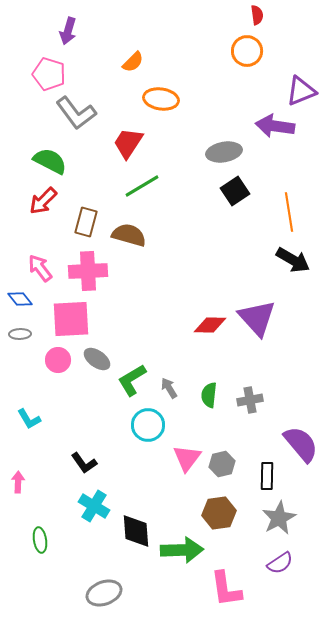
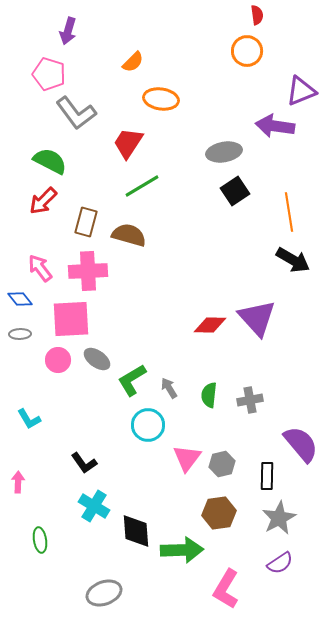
pink L-shape at (226, 589): rotated 39 degrees clockwise
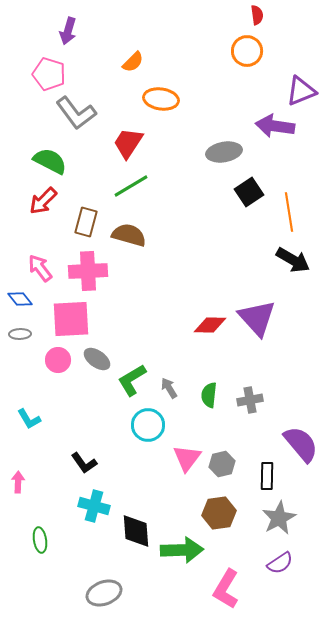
green line at (142, 186): moved 11 px left
black square at (235, 191): moved 14 px right, 1 px down
cyan cross at (94, 506): rotated 16 degrees counterclockwise
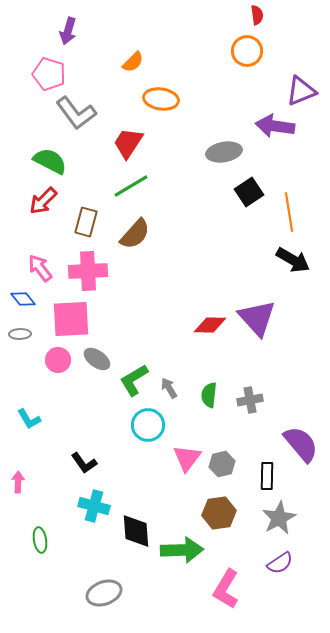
brown semicircle at (129, 235): moved 6 px right, 1 px up; rotated 116 degrees clockwise
blue diamond at (20, 299): moved 3 px right
green L-shape at (132, 380): moved 2 px right
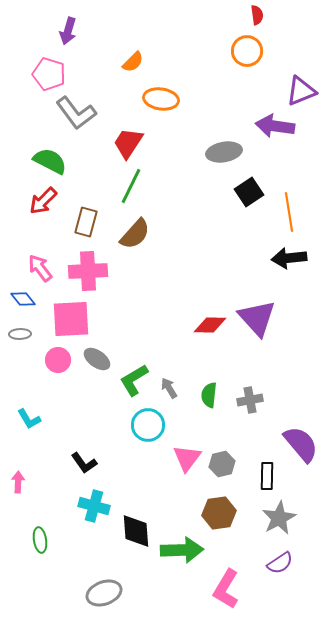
green line at (131, 186): rotated 33 degrees counterclockwise
black arrow at (293, 260): moved 4 px left, 2 px up; rotated 144 degrees clockwise
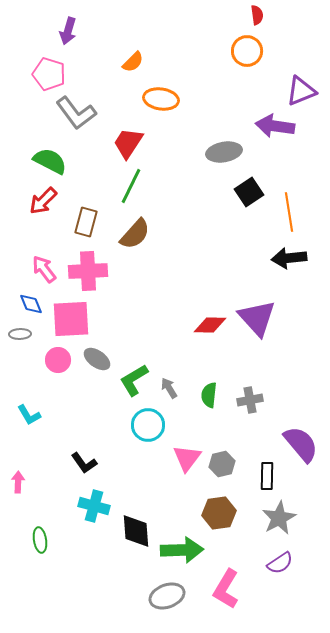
pink arrow at (40, 268): moved 4 px right, 1 px down
blue diamond at (23, 299): moved 8 px right, 5 px down; rotated 15 degrees clockwise
cyan L-shape at (29, 419): moved 4 px up
gray ellipse at (104, 593): moved 63 px right, 3 px down
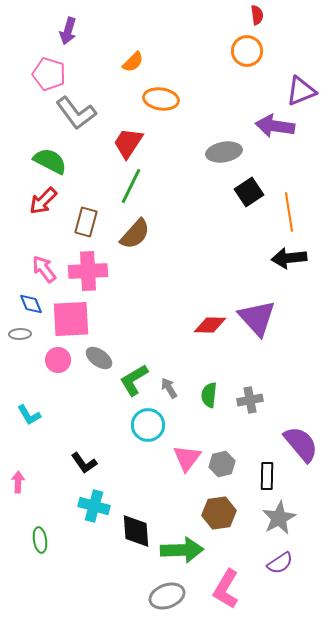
gray ellipse at (97, 359): moved 2 px right, 1 px up
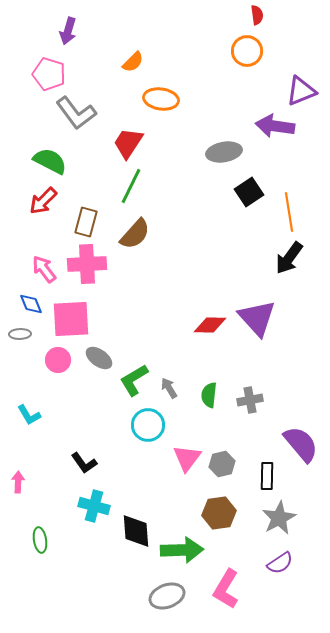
black arrow at (289, 258): rotated 48 degrees counterclockwise
pink cross at (88, 271): moved 1 px left, 7 px up
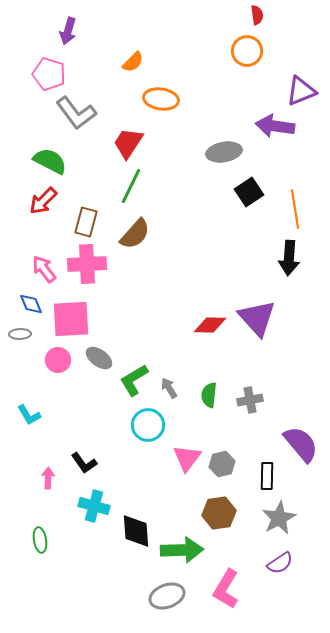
orange line at (289, 212): moved 6 px right, 3 px up
black arrow at (289, 258): rotated 32 degrees counterclockwise
pink arrow at (18, 482): moved 30 px right, 4 px up
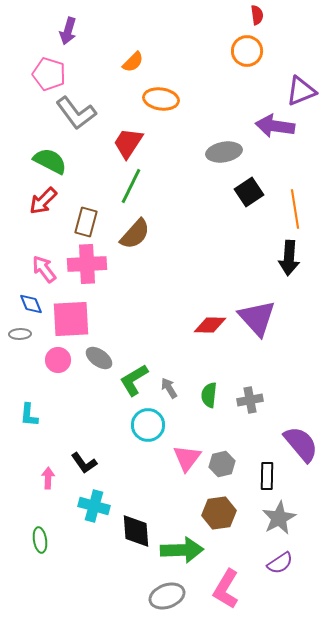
cyan L-shape at (29, 415): rotated 35 degrees clockwise
